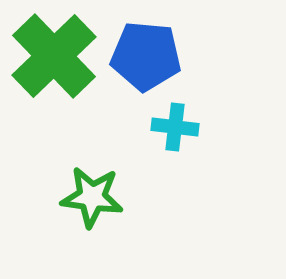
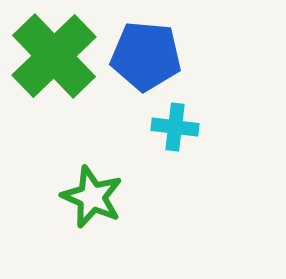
green star: rotated 16 degrees clockwise
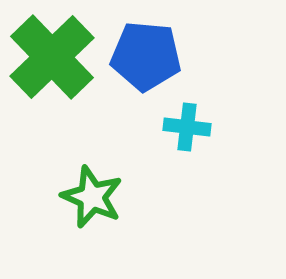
green cross: moved 2 px left, 1 px down
cyan cross: moved 12 px right
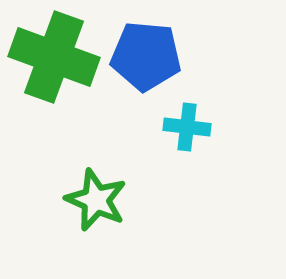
green cross: moved 2 px right; rotated 26 degrees counterclockwise
green star: moved 4 px right, 3 px down
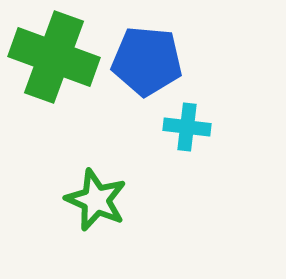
blue pentagon: moved 1 px right, 5 px down
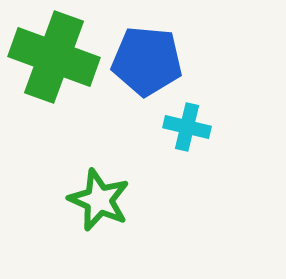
cyan cross: rotated 6 degrees clockwise
green star: moved 3 px right
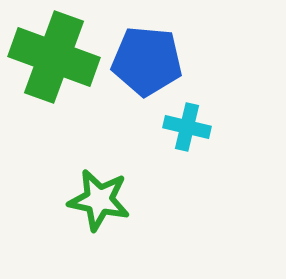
green star: rotated 12 degrees counterclockwise
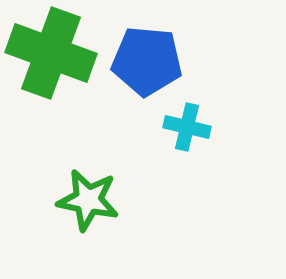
green cross: moved 3 px left, 4 px up
green star: moved 11 px left
